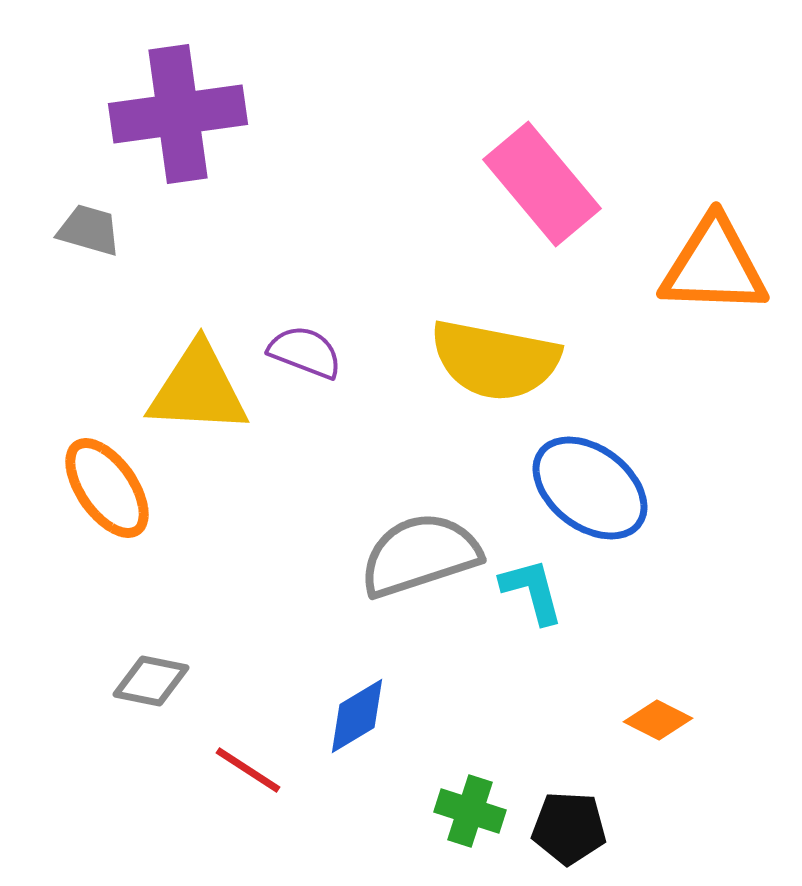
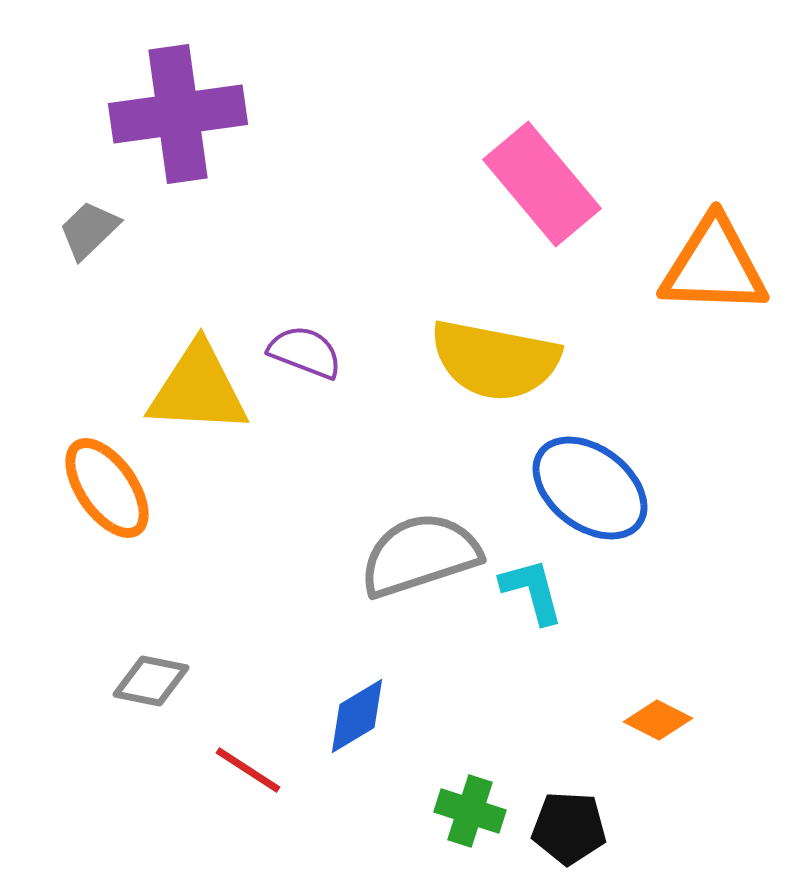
gray trapezoid: rotated 60 degrees counterclockwise
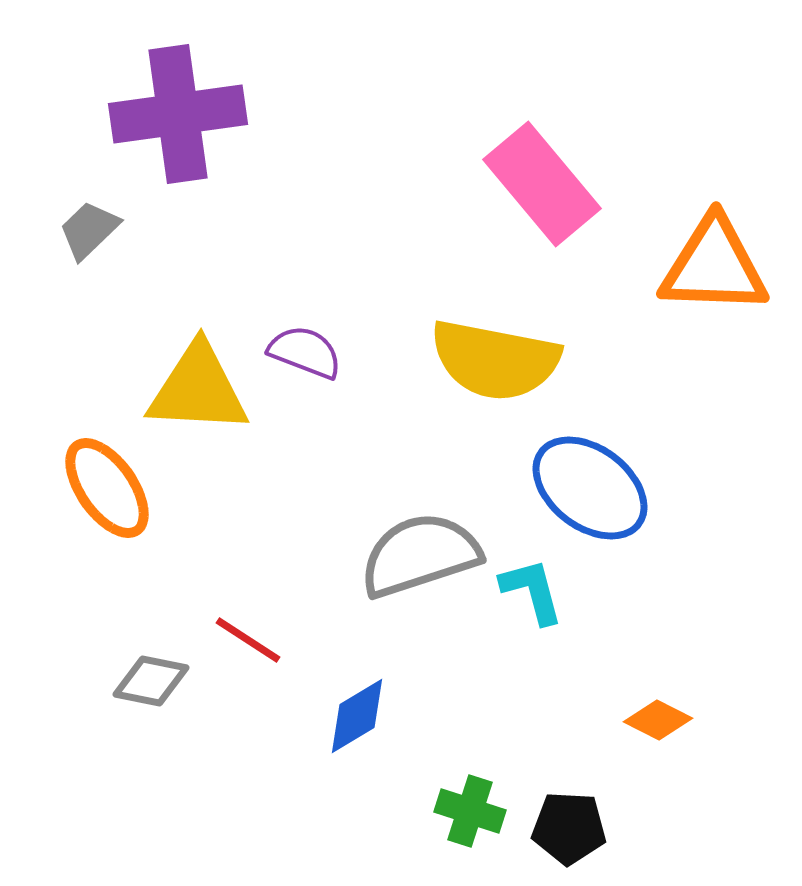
red line: moved 130 px up
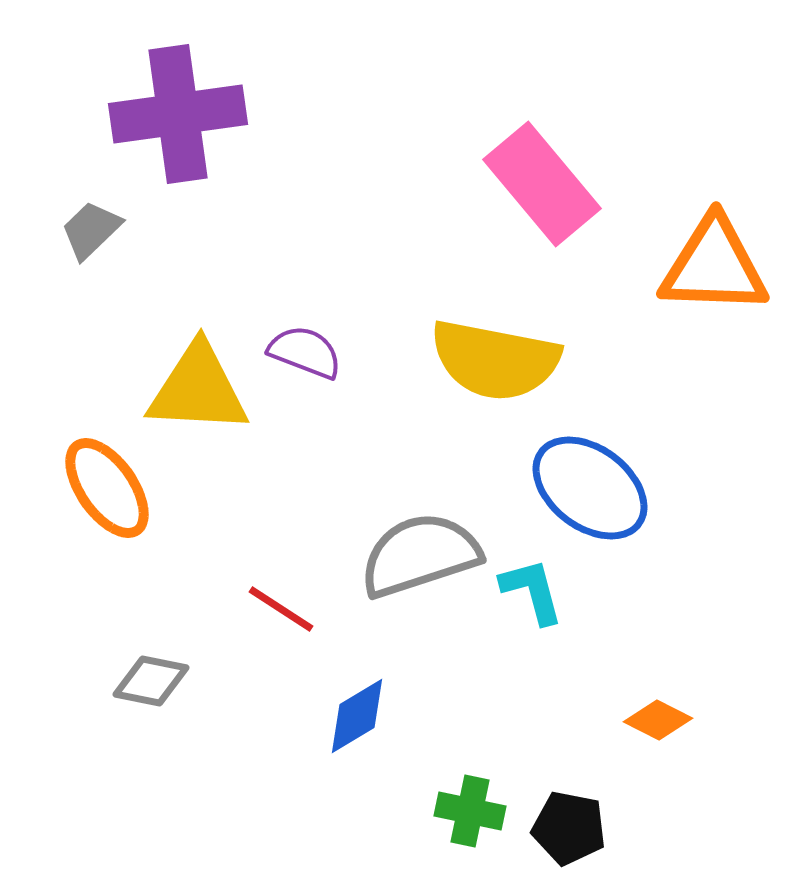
gray trapezoid: moved 2 px right
red line: moved 33 px right, 31 px up
green cross: rotated 6 degrees counterclockwise
black pentagon: rotated 8 degrees clockwise
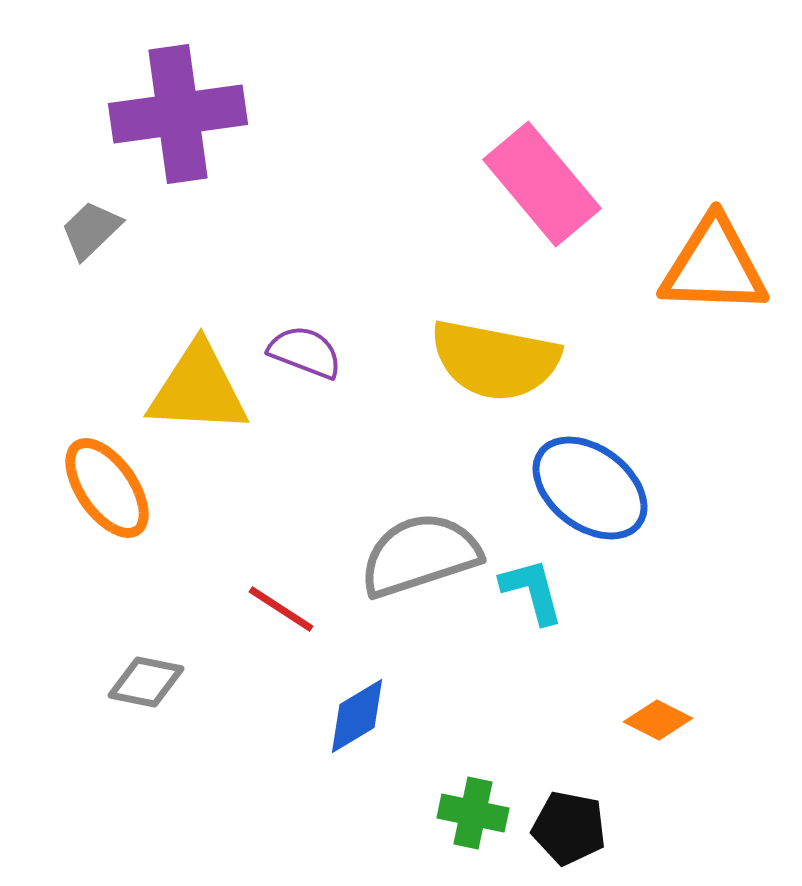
gray diamond: moved 5 px left, 1 px down
green cross: moved 3 px right, 2 px down
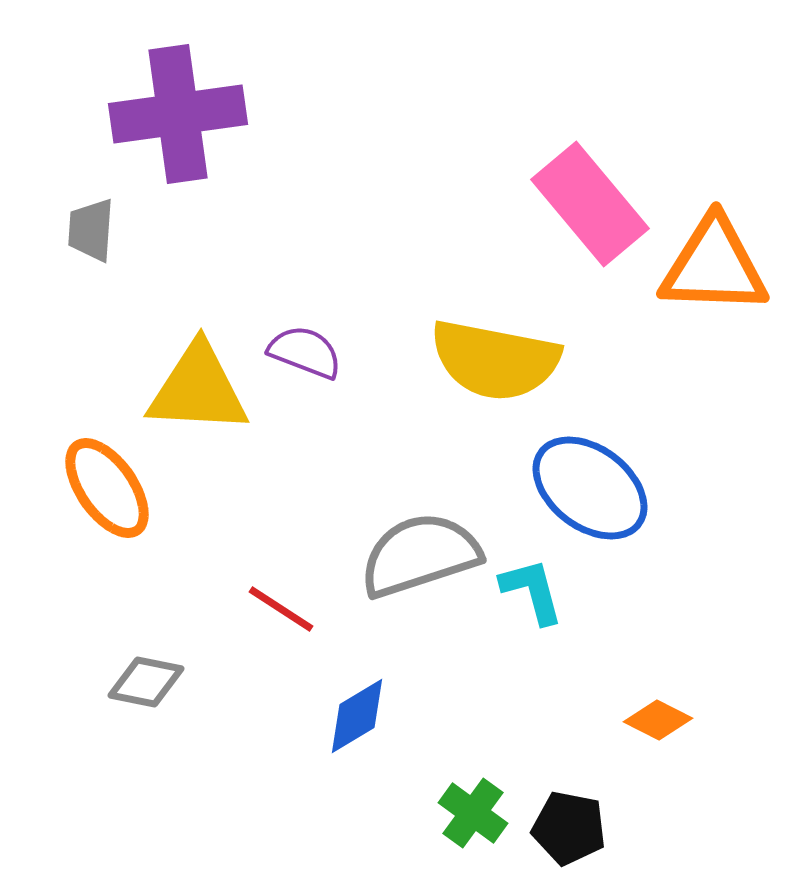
pink rectangle: moved 48 px right, 20 px down
gray trapezoid: rotated 42 degrees counterclockwise
green cross: rotated 24 degrees clockwise
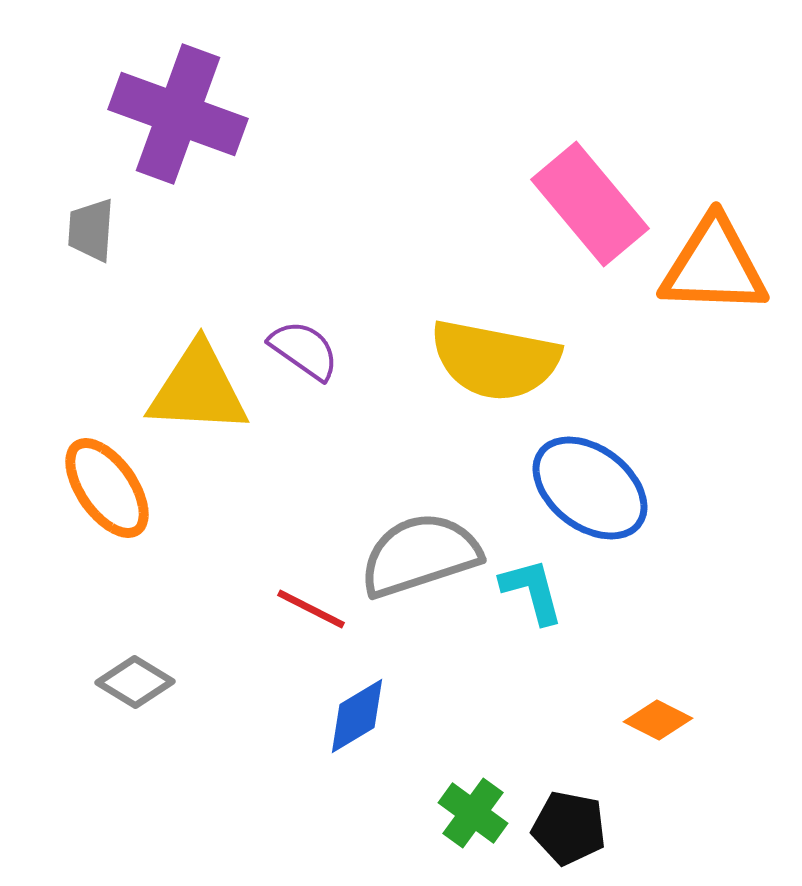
purple cross: rotated 28 degrees clockwise
purple semicircle: moved 1 px left, 2 px up; rotated 14 degrees clockwise
red line: moved 30 px right; rotated 6 degrees counterclockwise
gray diamond: moved 11 px left; rotated 20 degrees clockwise
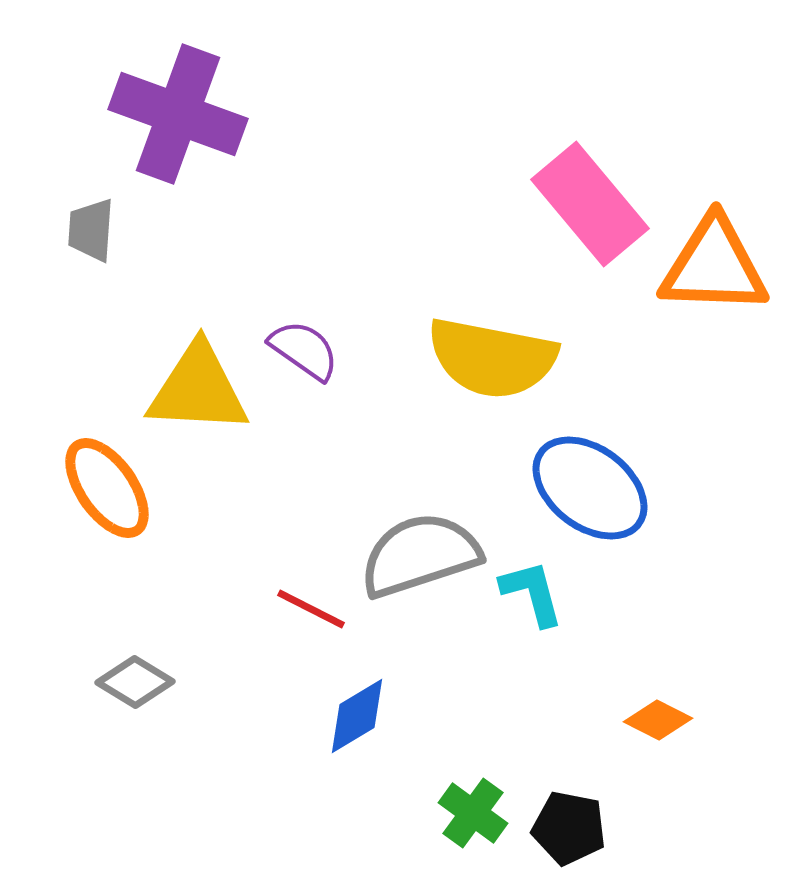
yellow semicircle: moved 3 px left, 2 px up
cyan L-shape: moved 2 px down
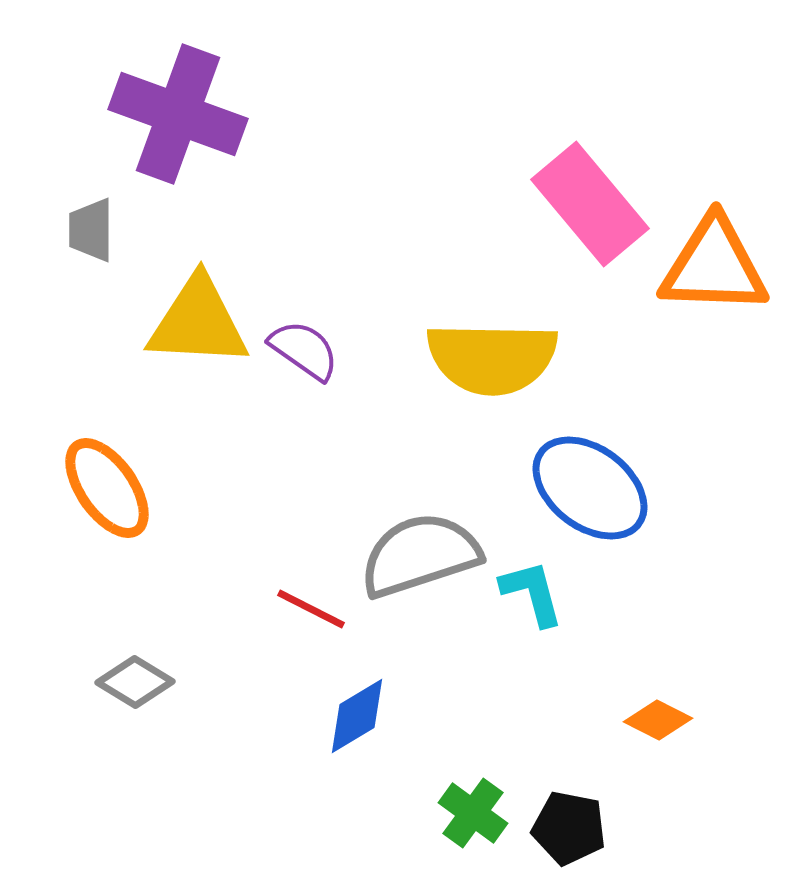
gray trapezoid: rotated 4 degrees counterclockwise
yellow semicircle: rotated 10 degrees counterclockwise
yellow triangle: moved 67 px up
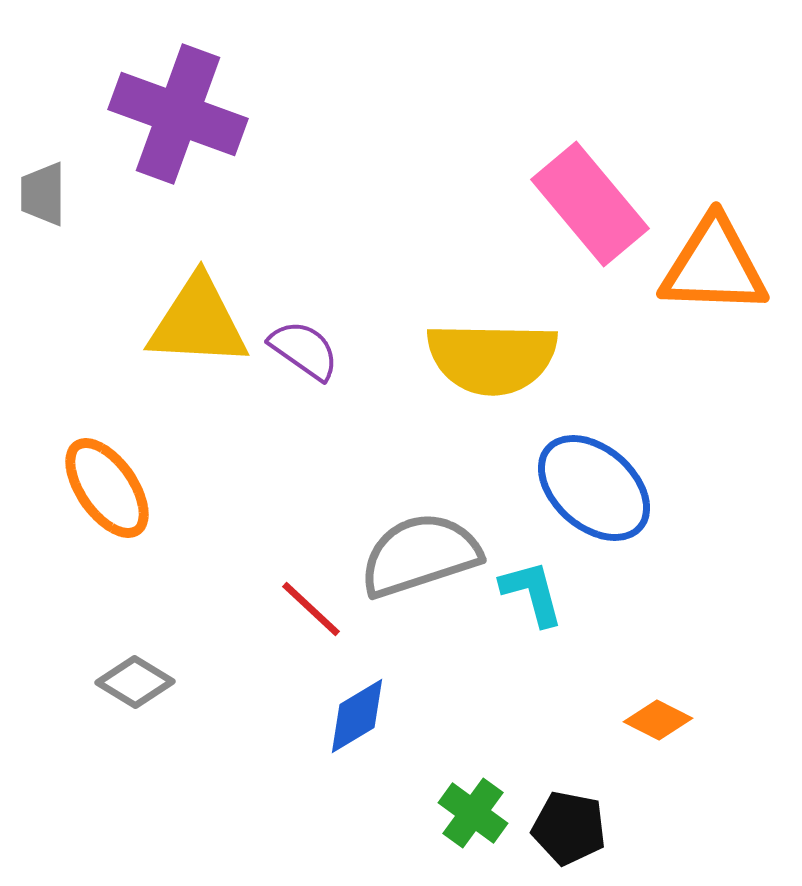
gray trapezoid: moved 48 px left, 36 px up
blue ellipse: moved 4 px right; rotated 4 degrees clockwise
red line: rotated 16 degrees clockwise
